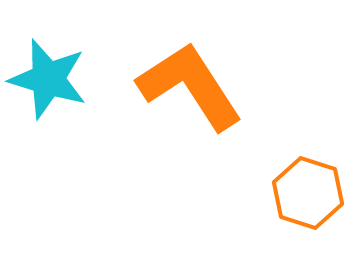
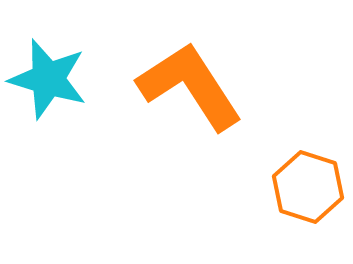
orange hexagon: moved 6 px up
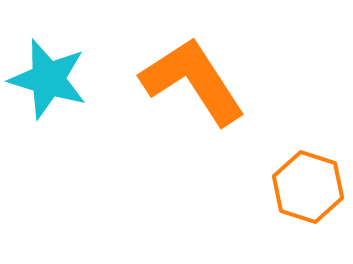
orange L-shape: moved 3 px right, 5 px up
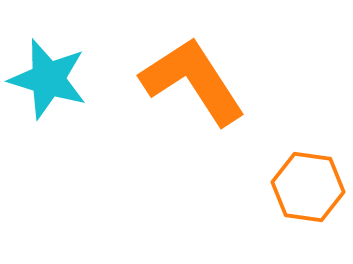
orange hexagon: rotated 10 degrees counterclockwise
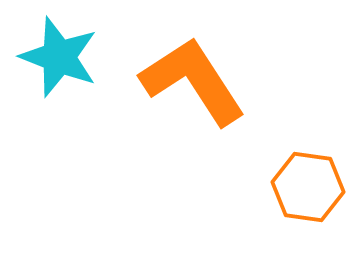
cyan star: moved 11 px right, 22 px up; rotated 4 degrees clockwise
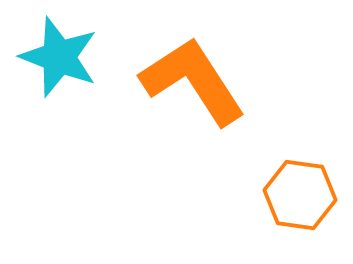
orange hexagon: moved 8 px left, 8 px down
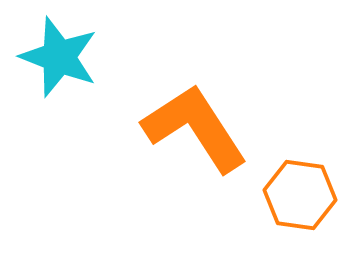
orange L-shape: moved 2 px right, 47 px down
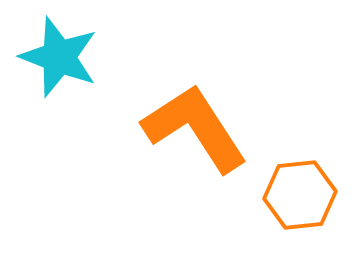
orange hexagon: rotated 14 degrees counterclockwise
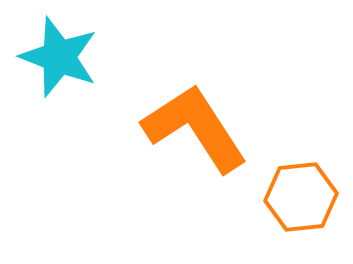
orange hexagon: moved 1 px right, 2 px down
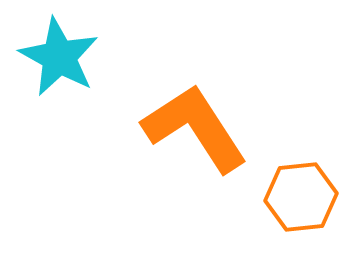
cyan star: rotated 8 degrees clockwise
